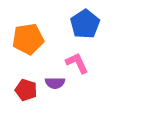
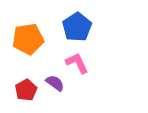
blue pentagon: moved 8 px left, 3 px down
purple semicircle: rotated 144 degrees counterclockwise
red pentagon: rotated 25 degrees clockwise
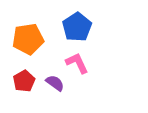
red pentagon: moved 2 px left, 9 px up
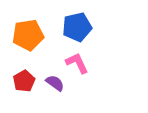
blue pentagon: rotated 20 degrees clockwise
orange pentagon: moved 4 px up
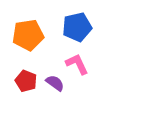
pink L-shape: moved 1 px down
red pentagon: moved 2 px right; rotated 20 degrees counterclockwise
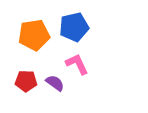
blue pentagon: moved 3 px left
orange pentagon: moved 6 px right
red pentagon: rotated 20 degrees counterclockwise
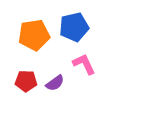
pink L-shape: moved 7 px right
purple semicircle: rotated 108 degrees clockwise
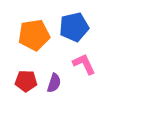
purple semicircle: moved 1 px left; rotated 36 degrees counterclockwise
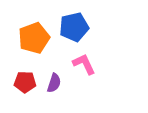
orange pentagon: moved 3 px down; rotated 12 degrees counterclockwise
red pentagon: moved 1 px left, 1 px down
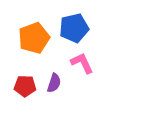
blue pentagon: moved 1 px down
pink L-shape: moved 2 px left, 1 px up
red pentagon: moved 4 px down
